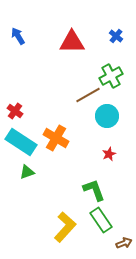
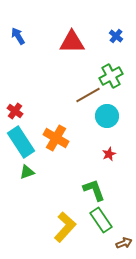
cyan rectangle: rotated 24 degrees clockwise
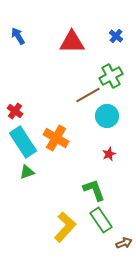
cyan rectangle: moved 2 px right
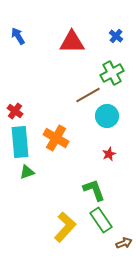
green cross: moved 1 px right, 3 px up
cyan rectangle: moved 3 px left; rotated 28 degrees clockwise
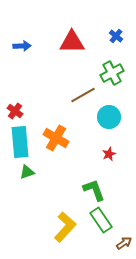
blue arrow: moved 4 px right, 10 px down; rotated 120 degrees clockwise
brown line: moved 5 px left
cyan circle: moved 2 px right, 1 px down
brown arrow: rotated 14 degrees counterclockwise
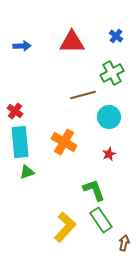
brown line: rotated 15 degrees clockwise
orange cross: moved 8 px right, 4 px down
brown arrow: rotated 42 degrees counterclockwise
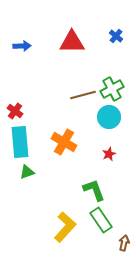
green cross: moved 16 px down
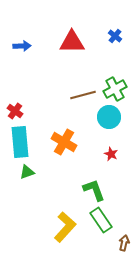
blue cross: moved 1 px left
green cross: moved 3 px right
red star: moved 2 px right; rotated 24 degrees counterclockwise
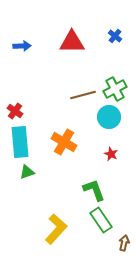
yellow L-shape: moved 9 px left, 2 px down
